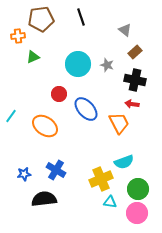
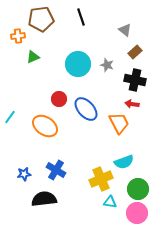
red circle: moved 5 px down
cyan line: moved 1 px left, 1 px down
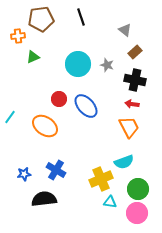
blue ellipse: moved 3 px up
orange trapezoid: moved 10 px right, 4 px down
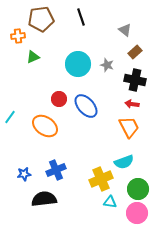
blue cross: rotated 36 degrees clockwise
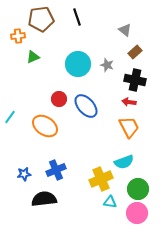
black line: moved 4 px left
red arrow: moved 3 px left, 2 px up
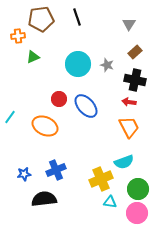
gray triangle: moved 4 px right, 6 px up; rotated 24 degrees clockwise
orange ellipse: rotated 10 degrees counterclockwise
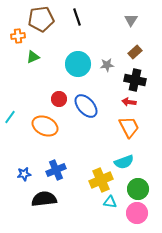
gray triangle: moved 2 px right, 4 px up
gray star: rotated 24 degrees counterclockwise
yellow cross: moved 1 px down
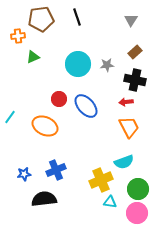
red arrow: moved 3 px left; rotated 16 degrees counterclockwise
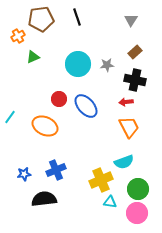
orange cross: rotated 24 degrees counterclockwise
